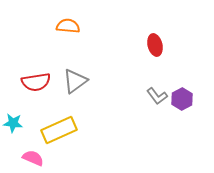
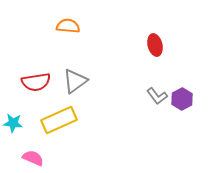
yellow rectangle: moved 10 px up
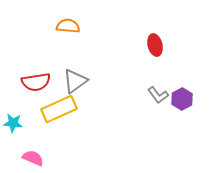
gray L-shape: moved 1 px right, 1 px up
yellow rectangle: moved 11 px up
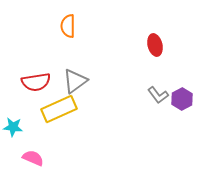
orange semicircle: rotated 95 degrees counterclockwise
cyan star: moved 4 px down
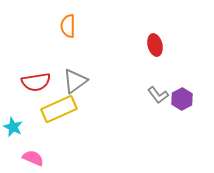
cyan star: rotated 18 degrees clockwise
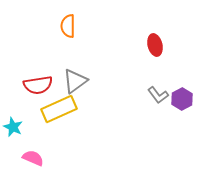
red semicircle: moved 2 px right, 3 px down
